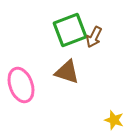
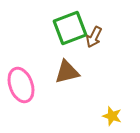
green square: moved 2 px up
brown triangle: rotated 32 degrees counterclockwise
yellow star: moved 2 px left, 4 px up
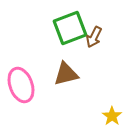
brown triangle: moved 1 px left, 2 px down
yellow star: rotated 18 degrees clockwise
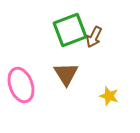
green square: moved 2 px down
brown triangle: rotated 48 degrees counterclockwise
yellow star: moved 3 px left, 20 px up; rotated 18 degrees counterclockwise
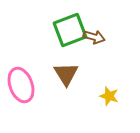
brown arrow: rotated 100 degrees counterclockwise
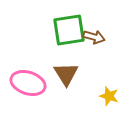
green square: moved 1 px left; rotated 12 degrees clockwise
pink ellipse: moved 7 px right, 2 px up; rotated 52 degrees counterclockwise
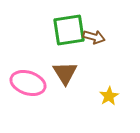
brown triangle: moved 1 px left, 1 px up
yellow star: rotated 24 degrees clockwise
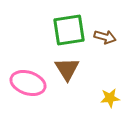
brown arrow: moved 11 px right
brown triangle: moved 2 px right, 4 px up
yellow star: moved 1 px right, 2 px down; rotated 24 degrees clockwise
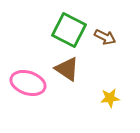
green square: rotated 36 degrees clockwise
brown arrow: rotated 10 degrees clockwise
brown triangle: rotated 24 degrees counterclockwise
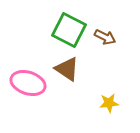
yellow star: moved 1 px left, 5 px down
